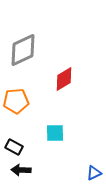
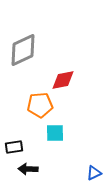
red diamond: moved 1 px left, 1 px down; rotated 20 degrees clockwise
orange pentagon: moved 24 px right, 4 px down
black rectangle: rotated 36 degrees counterclockwise
black arrow: moved 7 px right, 1 px up
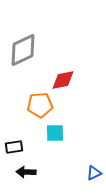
black arrow: moved 2 px left, 3 px down
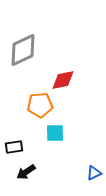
black arrow: rotated 36 degrees counterclockwise
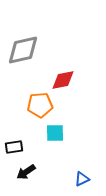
gray diamond: rotated 12 degrees clockwise
blue triangle: moved 12 px left, 6 px down
